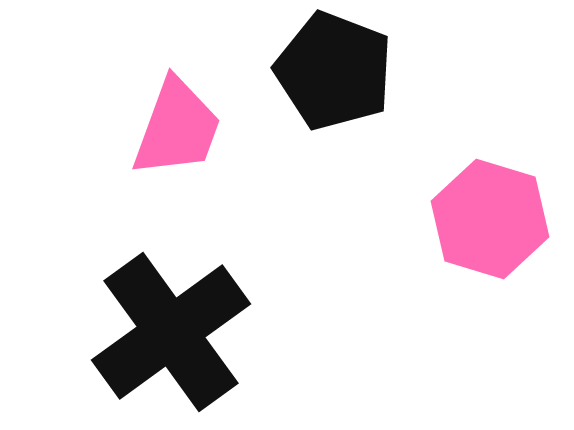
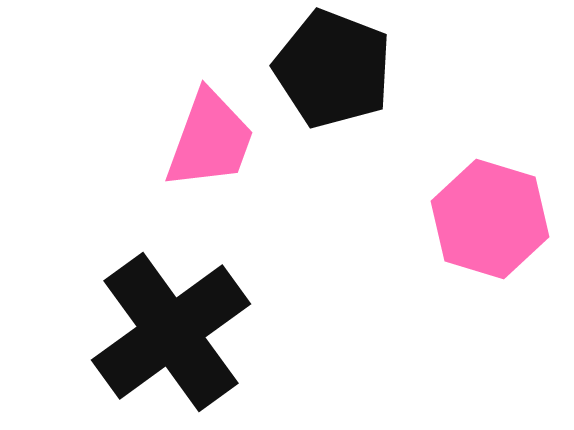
black pentagon: moved 1 px left, 2 px up
pink trapezoid: moved 33 px right, 12 px down
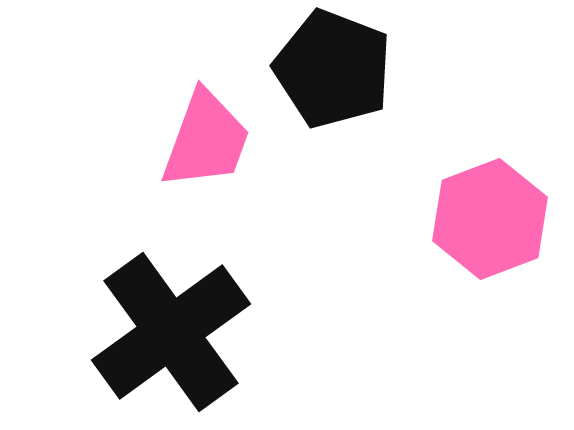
pink trapezoid: moved 4 px left
pink hexagon: rotated 22 degrees clockwise
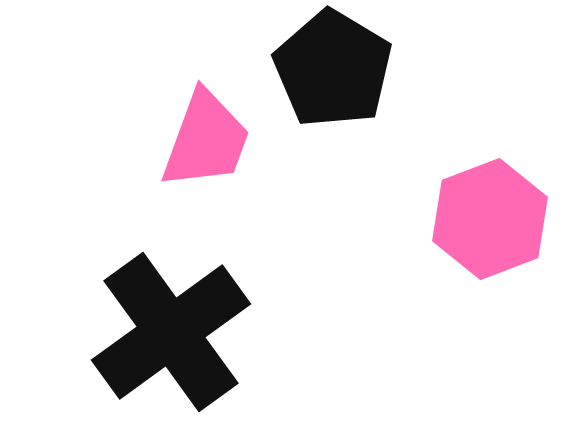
black pentagon: rotated 10 degrees clockwise
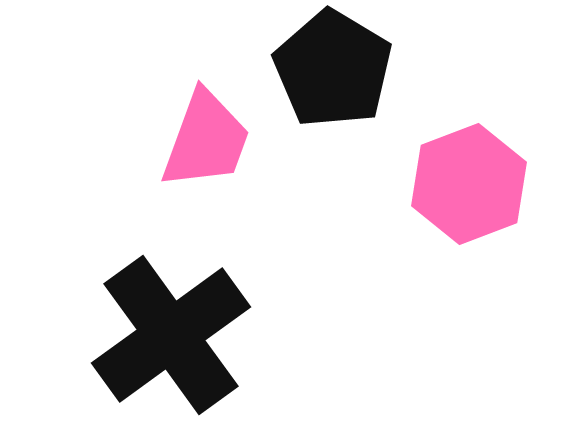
pink hexagon: moved 21 px left, 35 px up
black cross: moved 3 px down
